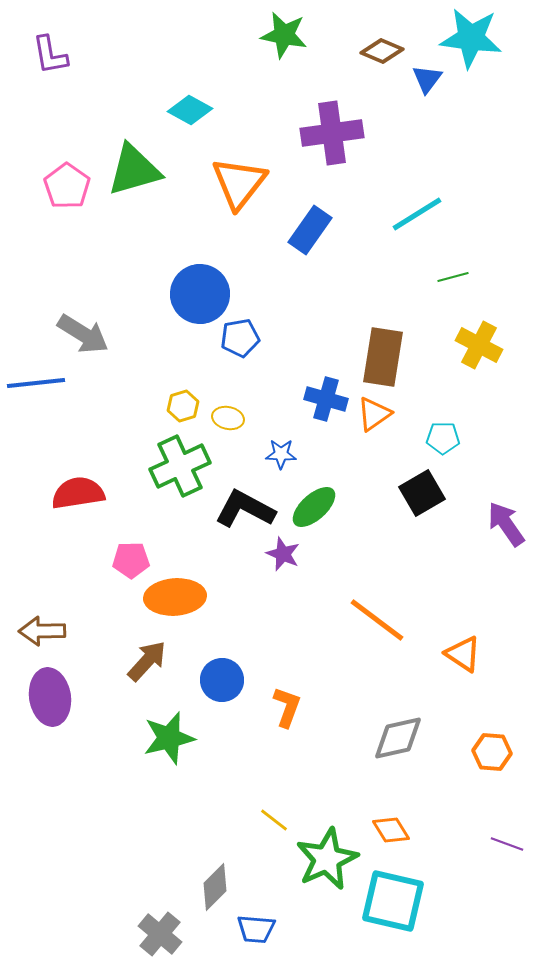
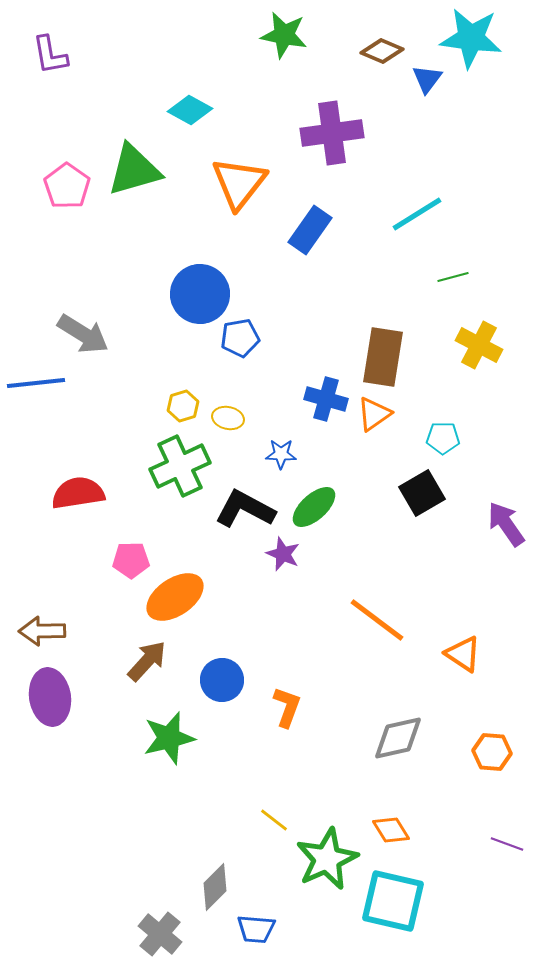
orange ellipse at (175, 597): rotated 30 degrees counterclockwise
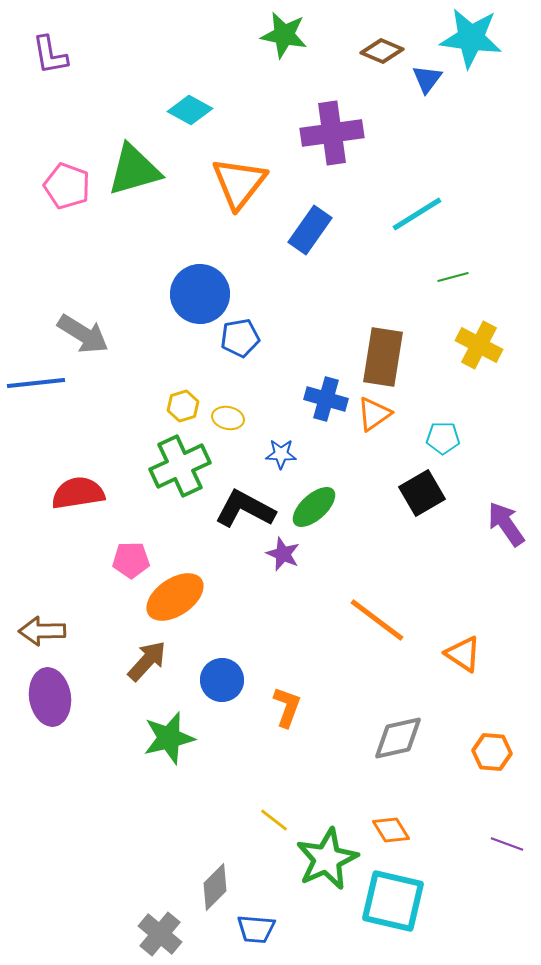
pink pentagon at (67, 186): rotated 15 degrees counterclockwise
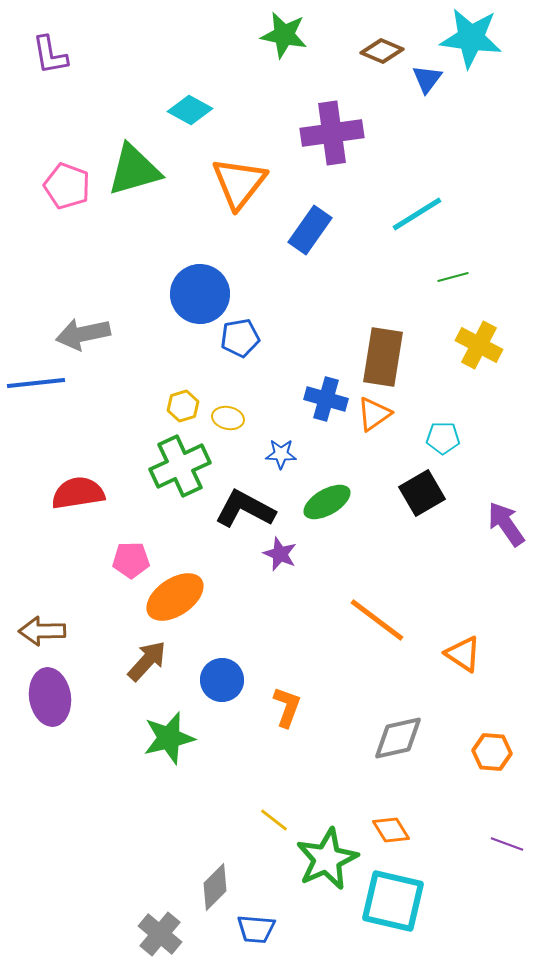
gray arrow at (83, 334): rotated 136 degrees clockwise
green ellipse at (314, 507): moved 13 px right, 5 px up; rotated 12 degrees clockwise
purple star at (283, 554): moved 3 px left
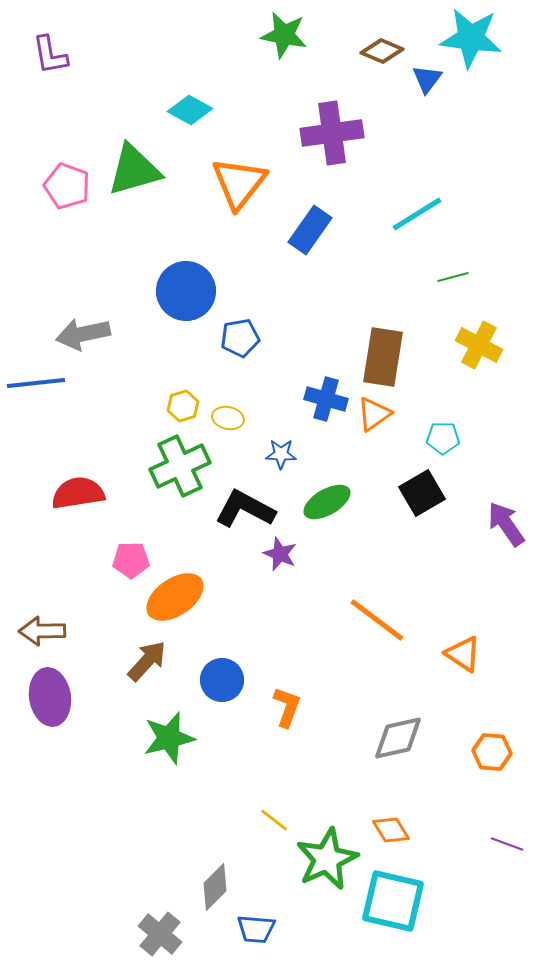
blue circle at (200, 294): moved 14 px left, 3 px up
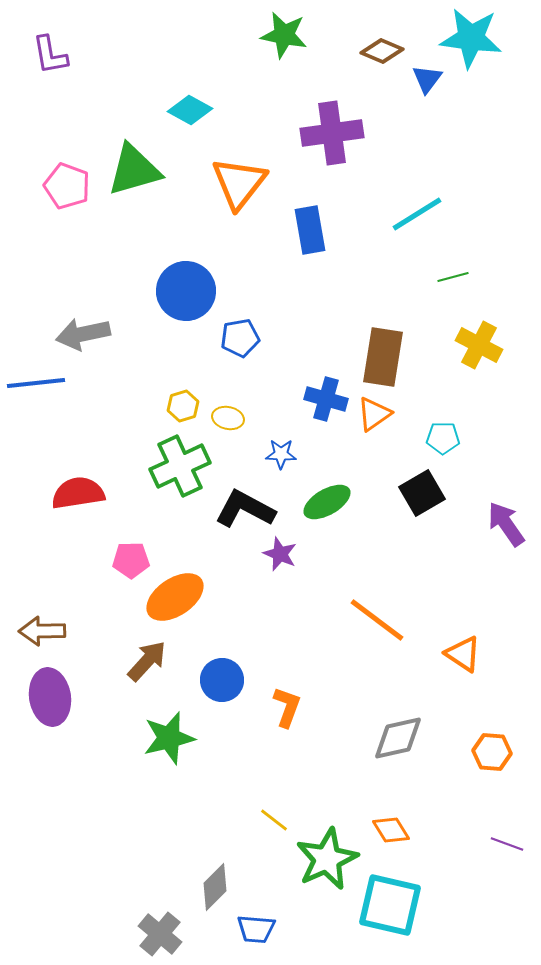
blue rectangle at (310, 230): rotated 45 degrees counterclockwise
cyan square at (393, 901): moved 3 px left, 4 px down
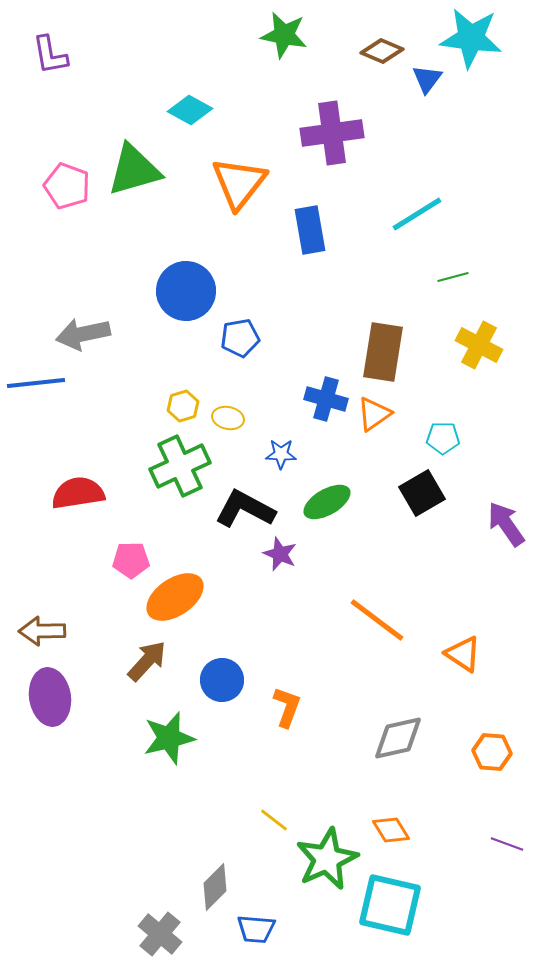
brown rectangle at (383, 357): moved 5 px up
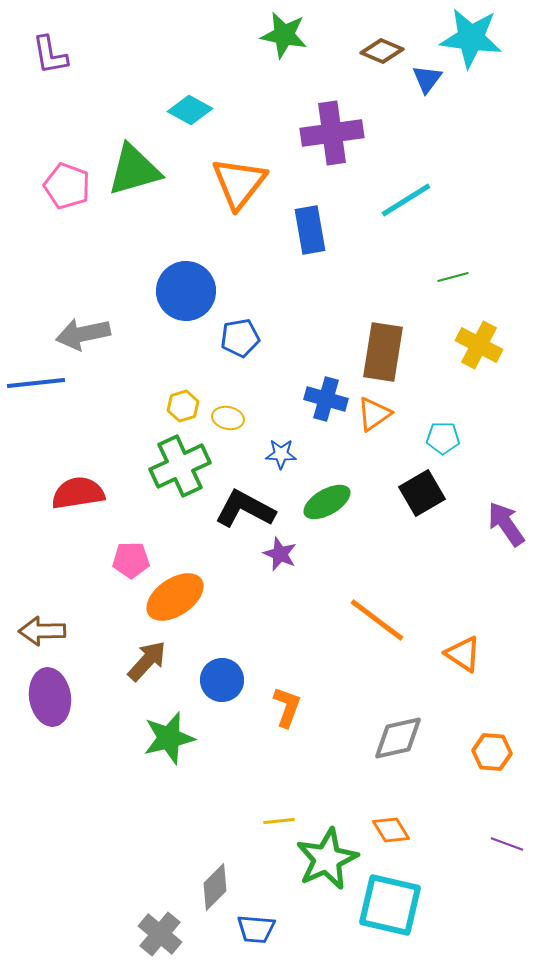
cyan line at (417, 214): moved 11 px left, 14 px up
yellow line at (274, 820): moved 5 px right, 1 px down; rotated 44 degrees counterclockwise
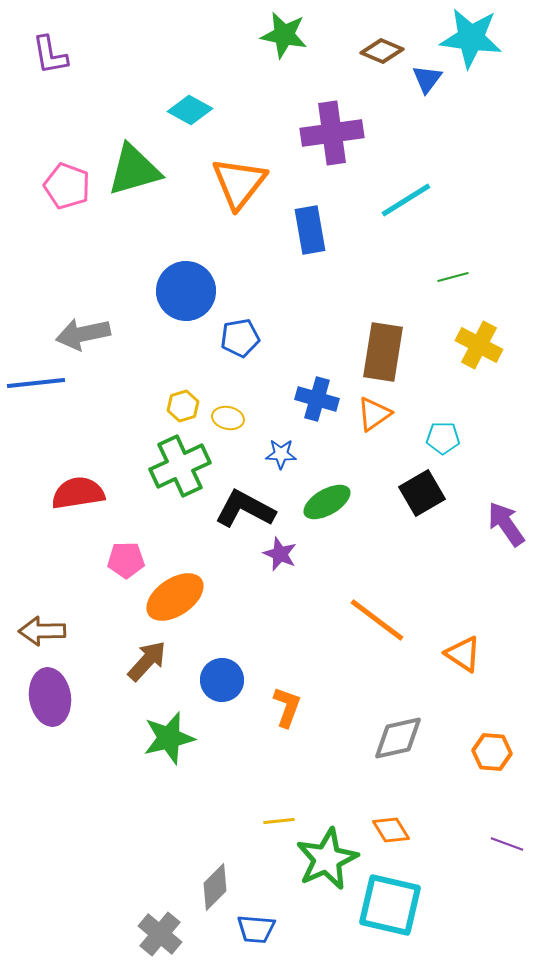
blue cross at (326, 399): moved 9 px left
pink pentagon at (131, 560): moved 5 px left
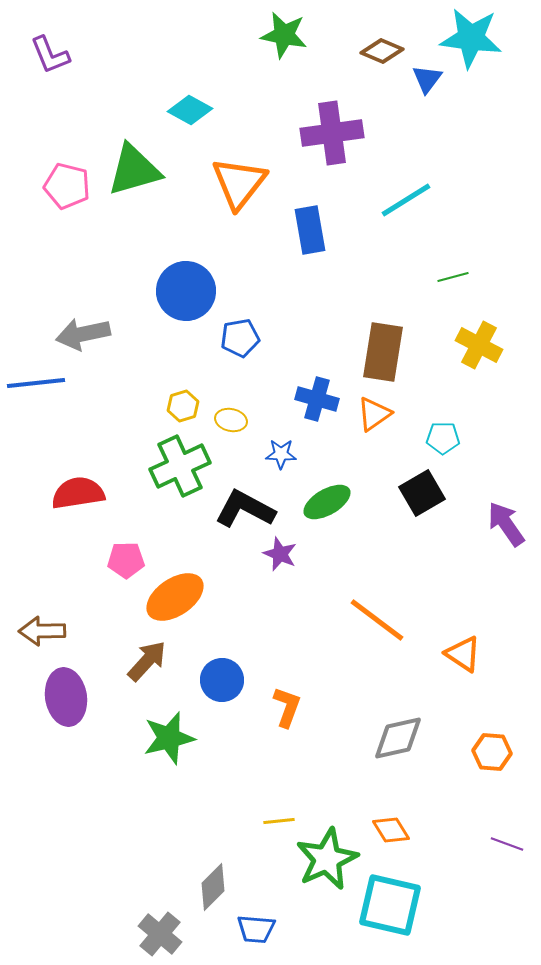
purple L-shape at (50, 55): rotated 12 degrees counterclockwise
pink pentagon at (67, 186): rotated 6 degrees counterclockwise
yellow ellipse at (228, 418): moved 3 px right, 2 px down
purple ellipse at (50, 697): moved 16 px right
gray diamond at (215, 887): moved 2 px left
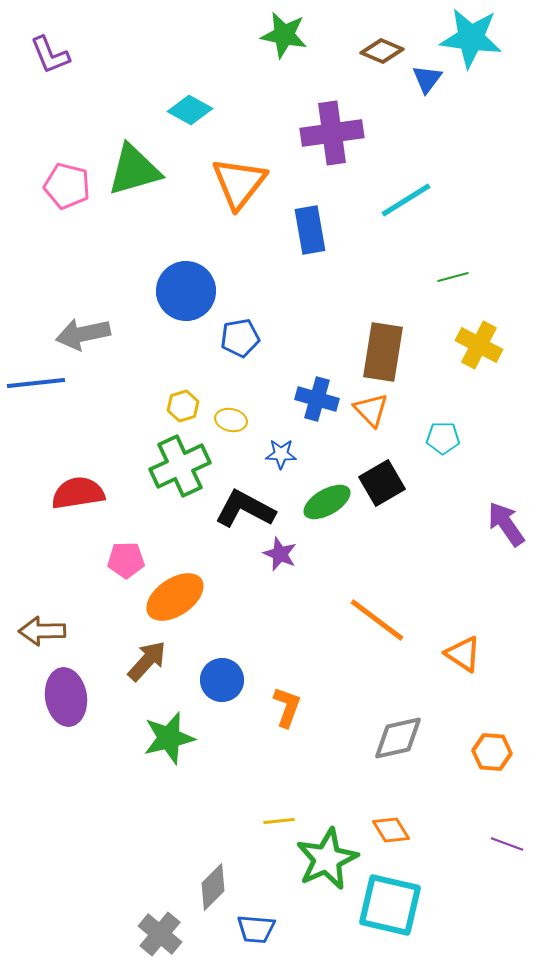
orange triangle at (374, 414): moved 3 px left, 4 px up; rotated 39 degrees counterclockwise
black square at (422, 493): moved 40 px left, 10 px up
